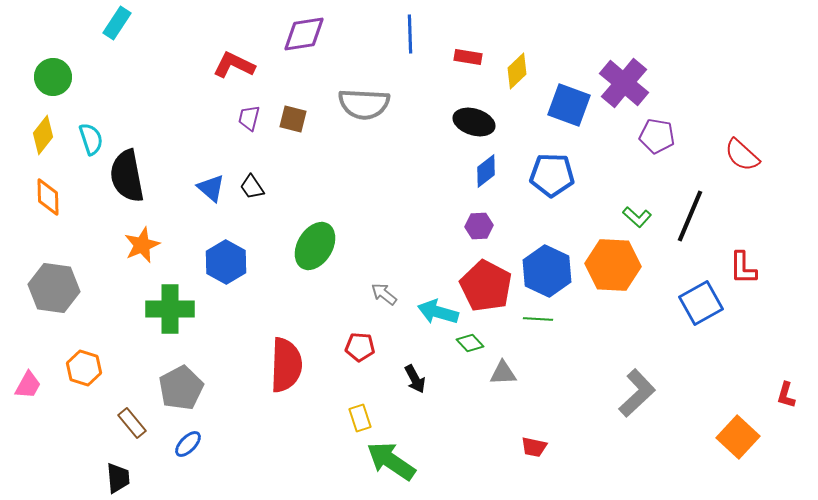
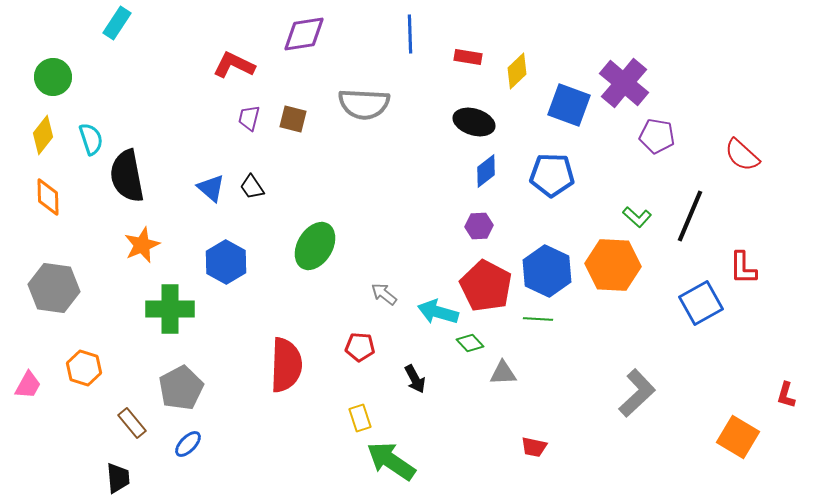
orange square at (738, 437): rotated 12 degrees counterclockwise
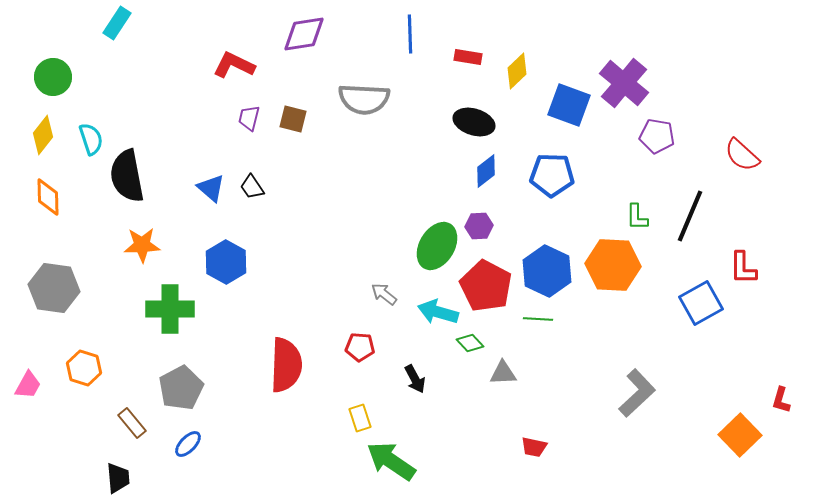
gray semicircle at (364, 104): moved 5 px up
green L-shape at (637, 217): rotated 48 degrees clockwise
orange star at (142, 245): rotated 21 degrees clockwise
green ellipse at (315, 246): moved 122 px right
red L-shape at (786, 395): moved 5 px left, 5 px down
orange square at (738, 437): moved 2 px right, 2 px up; rotated 15 degrees clockwise
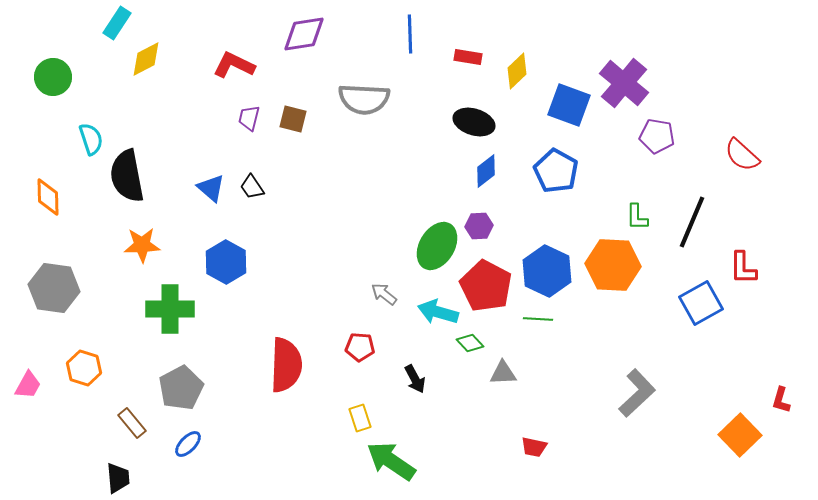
yellow diamond at (43, 135): moved 103 px right, 76 px up; rotated 24 degrees clockwise
blue pentagon at (552, 175): moved 4 px right, 4 px up; rotated 27 degrees clockwise
black line at (690, 216): moved 2 px right, 6 px down
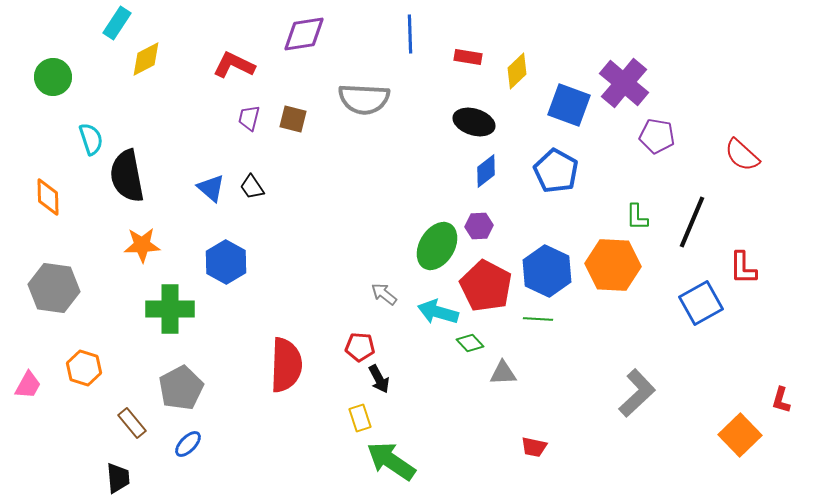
black arrow at (415, 379): moved 36 px left
